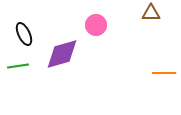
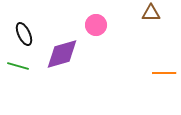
green line: rotated 25 degrees clockwise
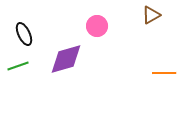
brown triangle: moved 2 px down; rotated 30 degrees counterclockwise
pink circle: moved 1 px right, 1 px down
purple diamond: moved 4 px right, 5 px down
green line: rotated 35 degrees counterclockwise
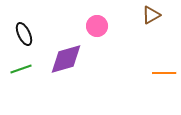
green line: moved 3 px right, 3 px down
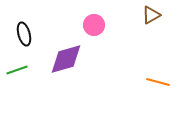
pink circle: moved 3 px left, 1 px up
black ellipse: rotated 10 degrees clockwise
green line: moved 4 px left, 1 px down
orange line: moved 6 px left, 9 px down; rotated 15 degrees clockwise
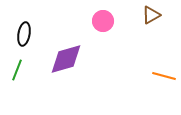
pink circle: moved 9 px right, 4 px up
black ellipse: rotated 25 degrees clockwise
green line: rotated 50 degrees counterclockwise
orange line: moved 6 px right, 6 px up
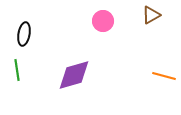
purple diamond: moved 8 px right, 16 px down
green line: rotated 30 degrees counterclockwise
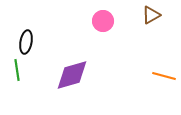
black ellipse: moved 2 px right, 8 px down
purple diamond: moved 2 px left
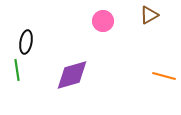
brown triangle: moved 2 px left
